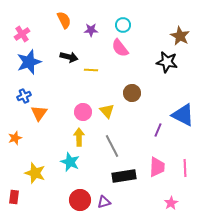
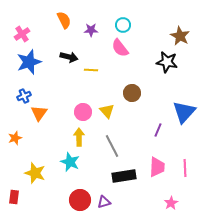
blue triangle: moved 1 px right, 3 px up; rotated 45 degrees clockwise
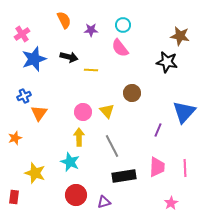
brown star: rotated 18 degrees counterclockwise
blue star: moved 5 px right, 3 px up
red circle: moved 4 px left, 5 px up
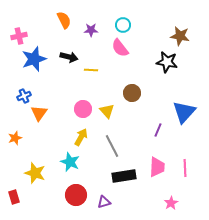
pink cross: moved 3 px left, 2 px down; rotated 21 degrees clockwise
pink circle: moved 3 px up
yellow arrow: moved 2 px right; rotated 30 degrees clockwise
red rectangle: rotated 24 degrees counterclockwise
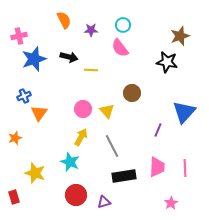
brown star: rotated 30 degrees counterclockwise
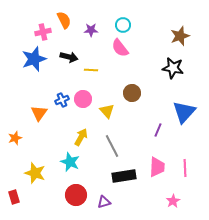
pink cross: moved 24 px right, 4 px up
black star: moved 6 px right, 6 px down
blue cross: moved 38 px right, 4 px down
pink circle: moved 10 px up
pink star: moved 2 px right, 2 px up
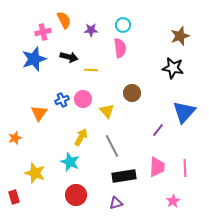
pink semicircle: rotated 150 degrees counterclockwise
purple line: rotated 16 degrees clockwise
purple triangle: moved 12 px right, 1 px down
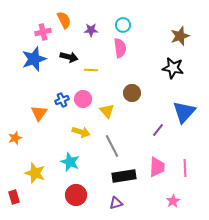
yellow arrow: moved 5 px up; rotated 78 degrees clockwise
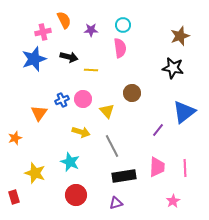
blue triangle: rotated 10 degrees clockwise
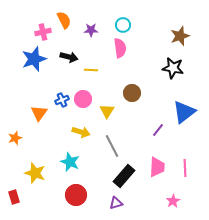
yellow triangle: rotated 14 degrees clockwise
black rectangle: rotated 40 degrees counterclockwise
